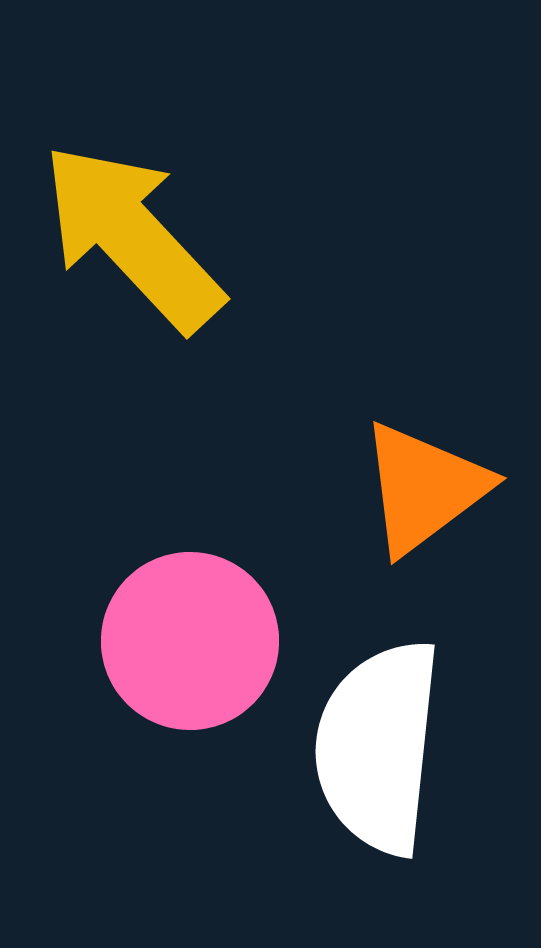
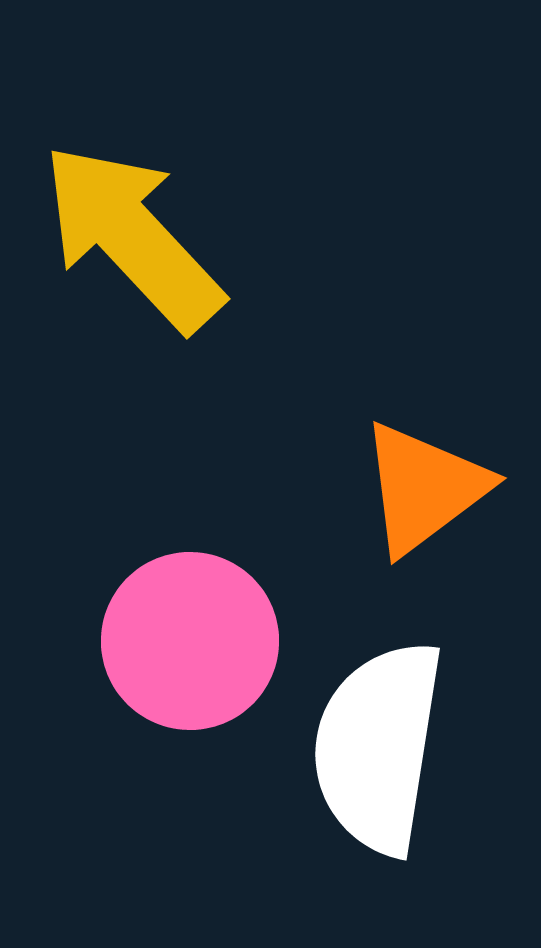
white semicircle: rotated 3 degrees clockwise
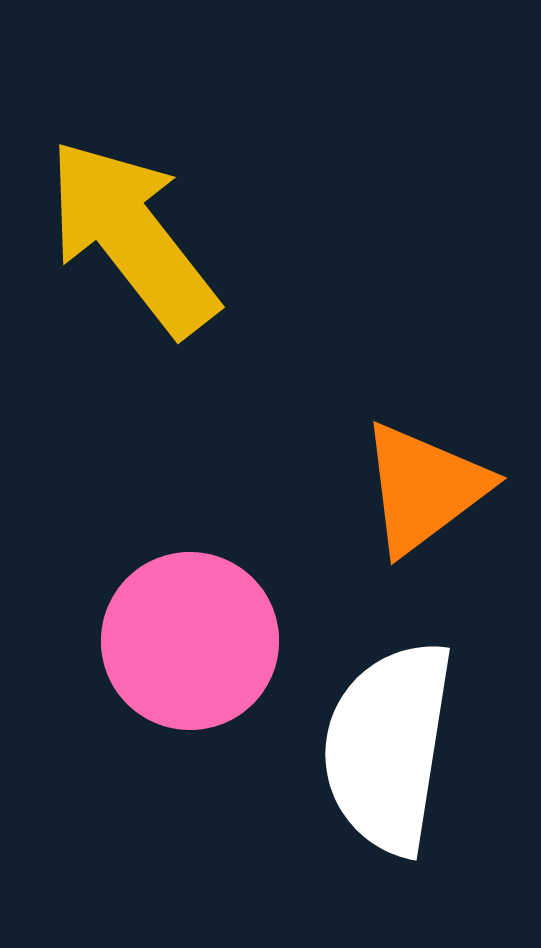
yellow arrow: rotated 5 degrees clockwise
white semicircle: moved 10 px right
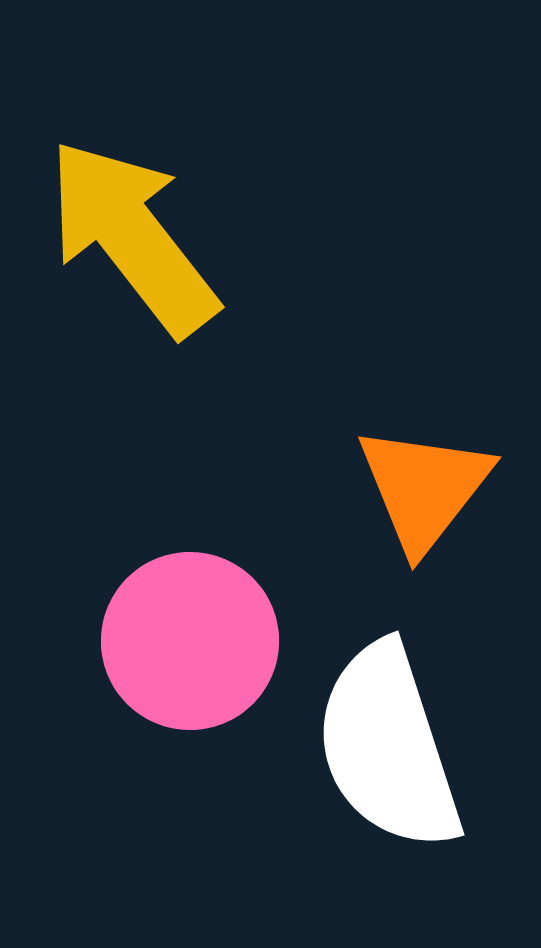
orange triangle: rotated 15 degrees counterclockwise
white semicircle: rotated 27 degrees counterclockwise
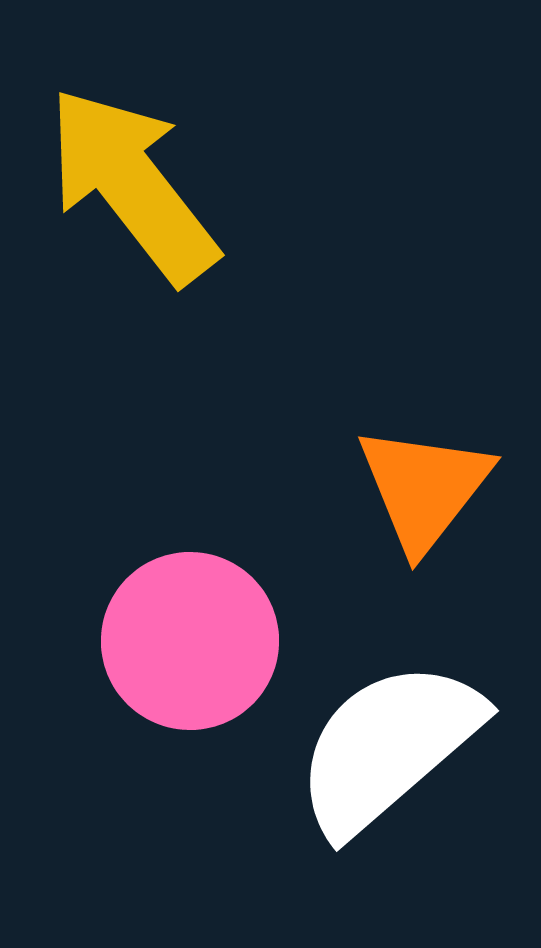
yellow arrow: moved 52 px up
white semicircle: rotated 67 degrees clockwise
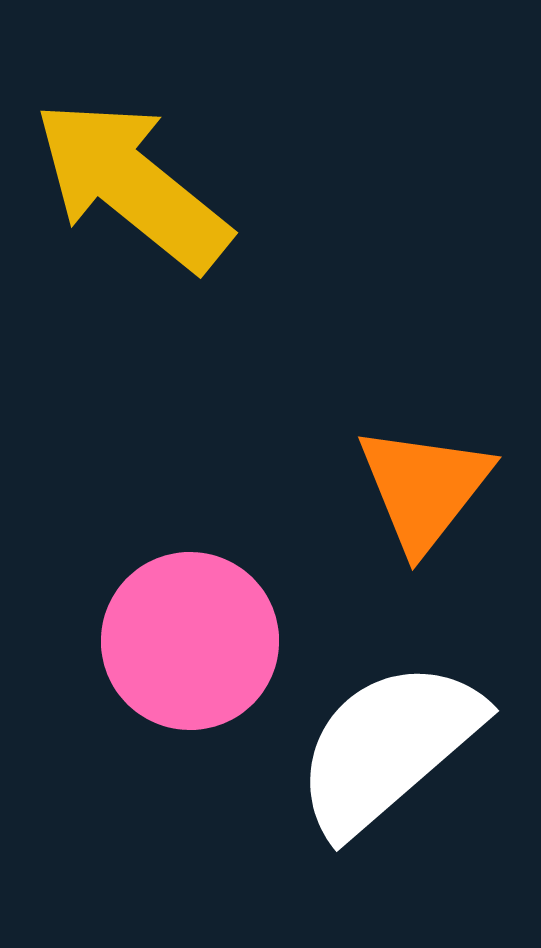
yellow arrow: rotated 13 degrees counterclockwise
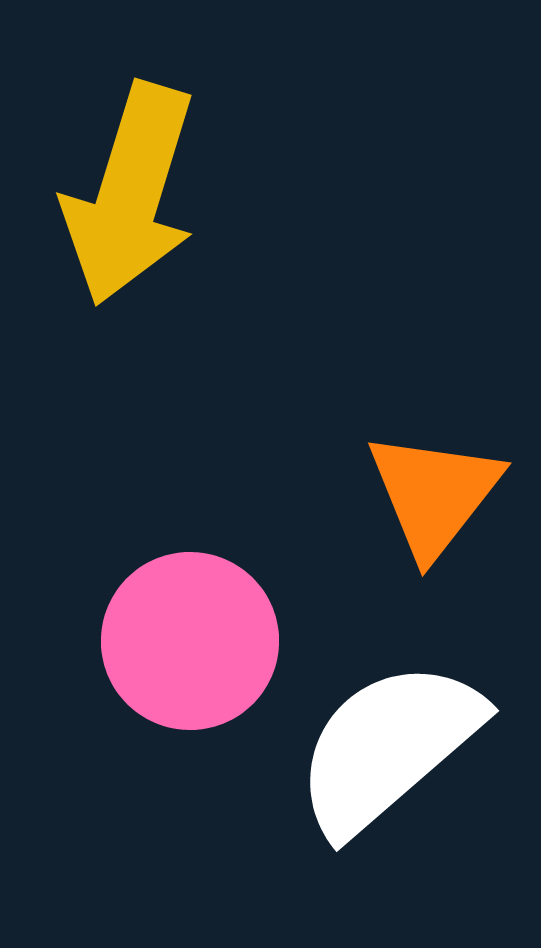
yellow arrow: moved 2 px left, 9 px down; rotated 112 degrees counterclockwise
orange triangle: moved 10 px right, 6 px down
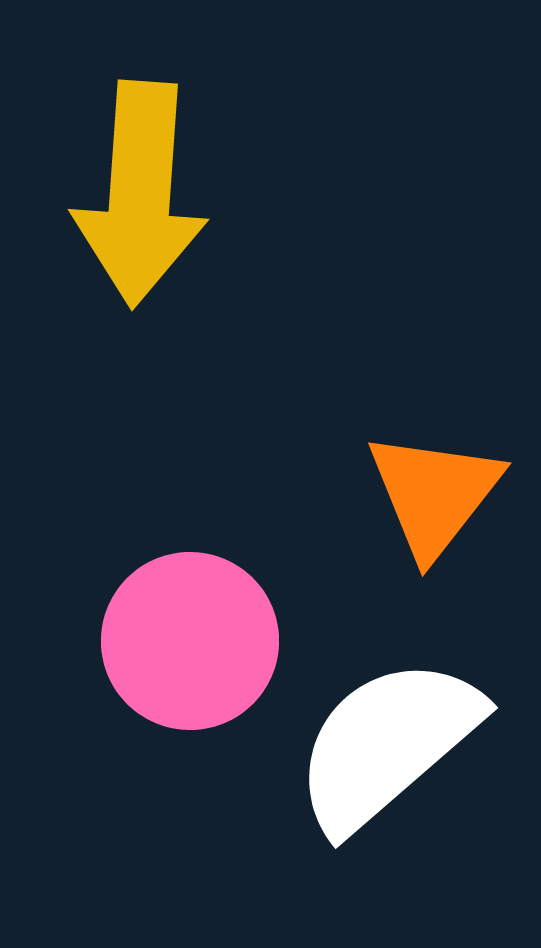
yellow arrow: moved 10 px right; rotated 13 degrees counterclockwise
white semicircle: moved 1 px left, 3 px up
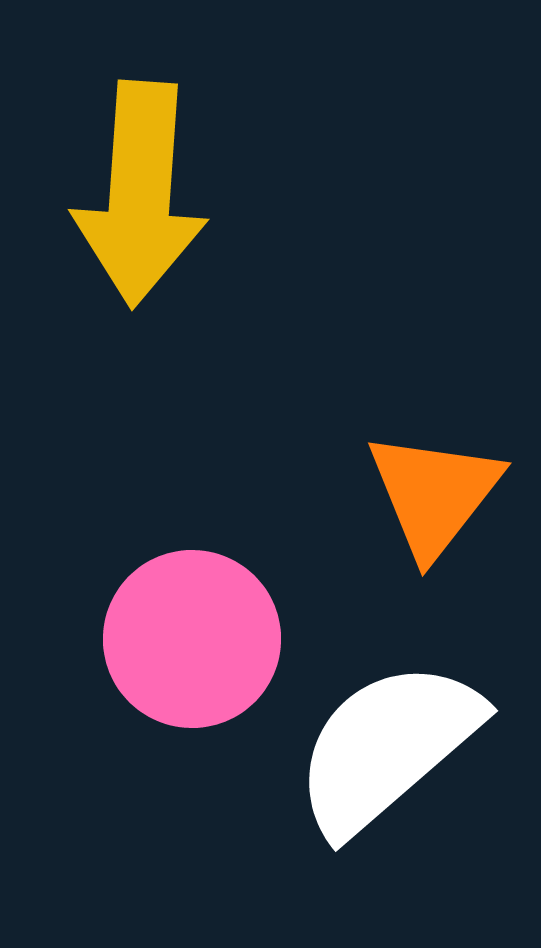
pink circle: moved 2 px right, 2 px up
white semicircle: moved 3 px down
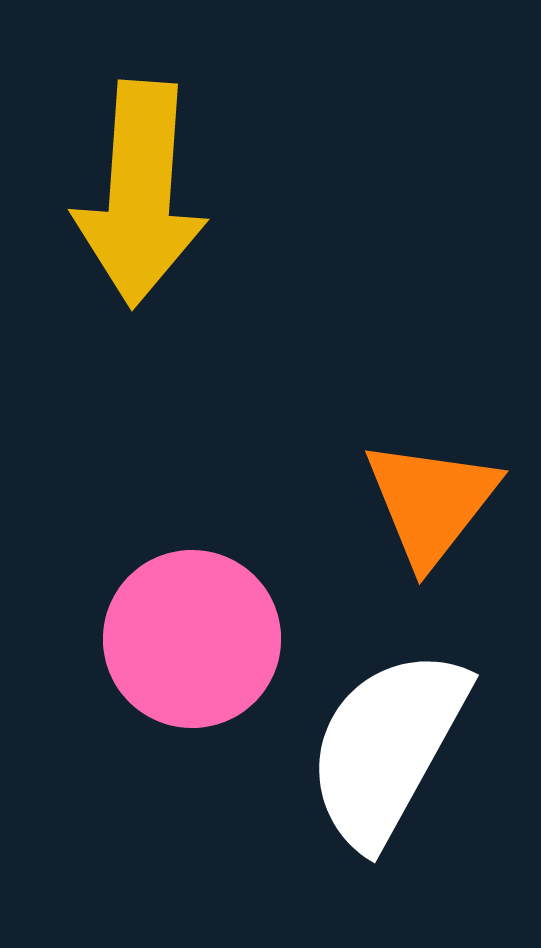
orange triangle: moved 3 px left, 8 px down
white semicircle: rotated 20 degrees counterclockwise
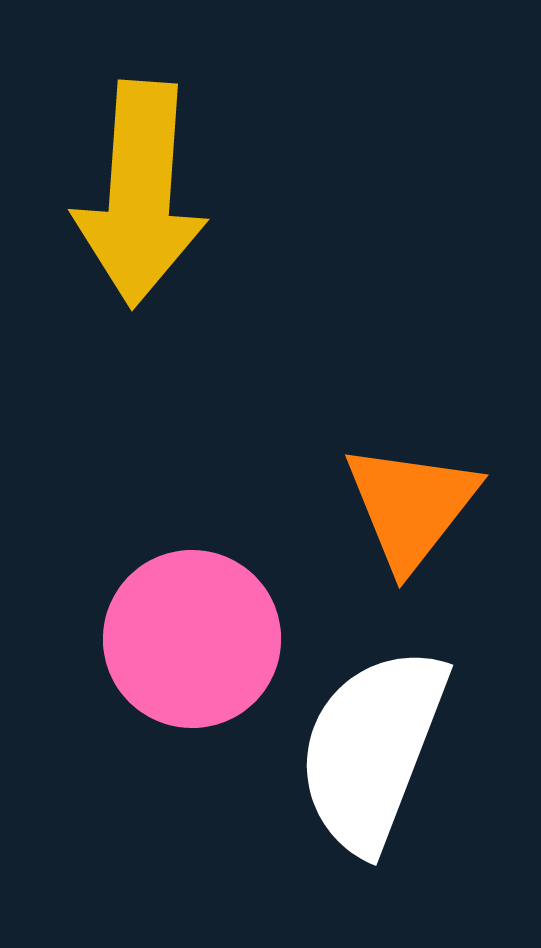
orange triangle: moved 20 px left, 4 px down
white semicircle: moved 15 px left, 2 px down; rotated 8 degrees counterclockwise
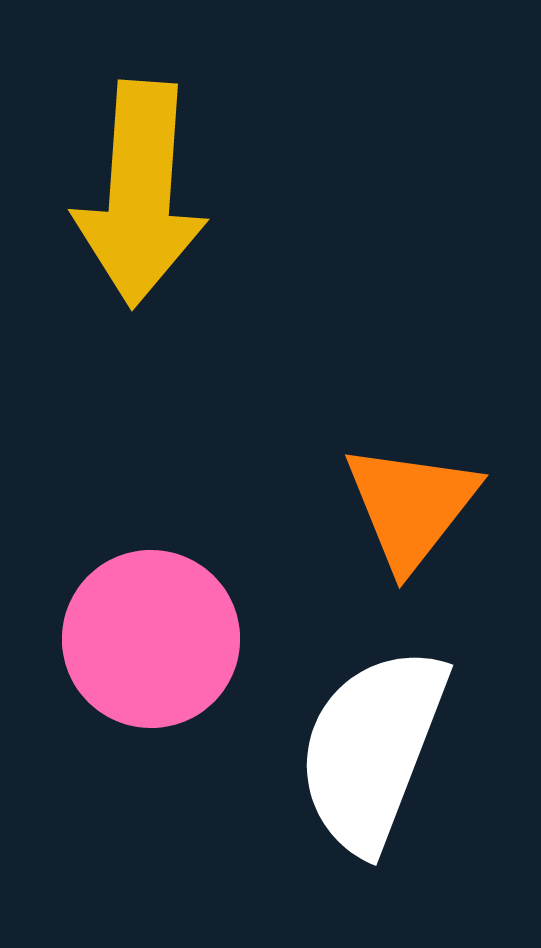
pink circle: moved 41 px left
